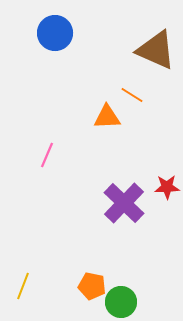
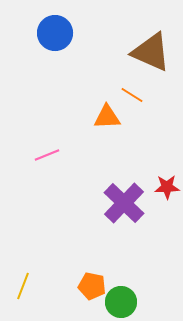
brown triangle: moved 5 px left, 2 px down
pink line: rotated 45 degrees clockwise
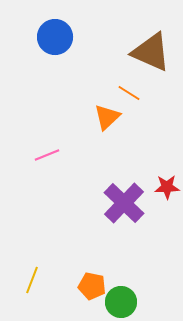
blue circle: moved 4 px down
orange line: moved 3 px left, 2 px up
orange triangle: rotated 40 degrees counterclockwise
yellow line: moved 9 px right, 6 px up
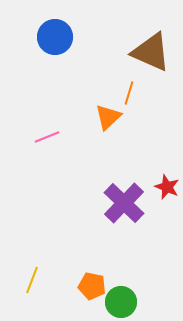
orange line: rotated 75 degrees clockwise
orange triangle: moved 1 px right
pink line: moved 18 px up
red star: rotated 25 degrees clockwise
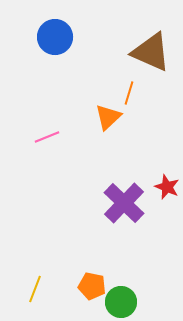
yellow line: moved 3 px right, 9 px down
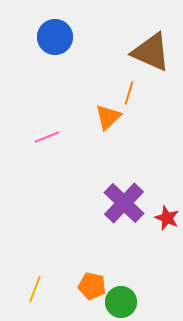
red star: moved 31 px down
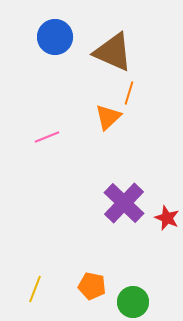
brown triangle: moved 38 px left
green circle: moved 12 px right
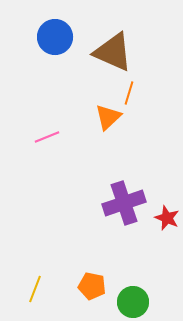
purple cross: rotated 27 degrees clockwise
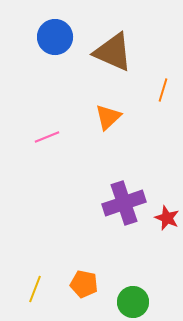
orange line: moved 34 px right, 3 px up
orange pentagon: moved 8 px left, 2 px up
